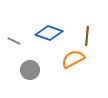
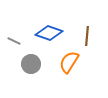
orange semicircle: moved 4 px left, 3 px down; rotated 30 degrees counterclockwise
gray circle: moved 1 px right, 6 px up
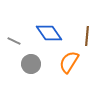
blue diamond: rotated 36 degrees clockwise
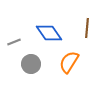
brown line: moved 8 px up
gray line: moved 1 px down; rotated 48 degrees counterclockwise
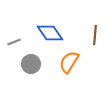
brown line: moved 8 px right, 7 px down
blue diamond: moved 1 px right
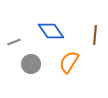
blue diamond: moved 1 px right, 2 px up
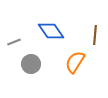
orange semicircle: moved 6 px right
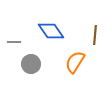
gray line: rotated 24 degrees clockwise
